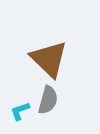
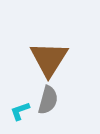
brown triangle: rotated 18 degrees clockwise
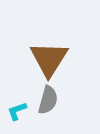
cyan L-shape: moved 3 px left
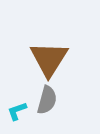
gray semicircle: moved 1 px left
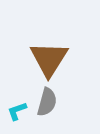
gray semicircle: moved 2 px down
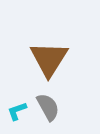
gray semicircle: moved 1 px right, 5 px down; rotated 44 degrees counterclockwise
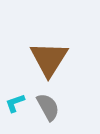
cyan L-shape: moved 2 px left, 8 px up
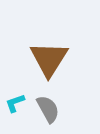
gray semicircle: moved 2 px down
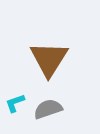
gray semicircle: rotated 80 degrees counterclockwise
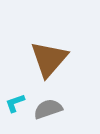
brown triangle: rotated 9 degrees clockwise
